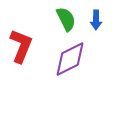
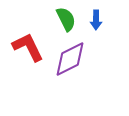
red L-shape: moved 7 px right, 1 px down; rotated 48 degrees counterclockwise
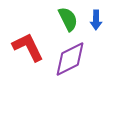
green semicircle: moved 2 px right
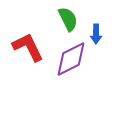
blue arrow: moved 14 px down
purple diamond: moved 1 px right
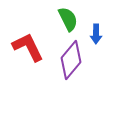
purple diamond: moved 1 px down; rotated 24 degrees counterclockwise
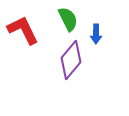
red L-shape: moved 5 px left, 17 px up
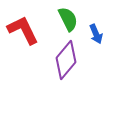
blue arrow: rotated 24 degrees counterclockwise
purple diamond: moved 5 px left
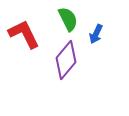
red L-shape: moved 1 px right, 4 px down
blue arrow: rotated 48 degrees clockwise
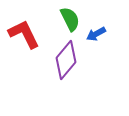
green semicircle: moved 2 px right
blue arrow: rotated 36 degrees clockwise
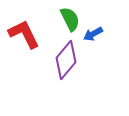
blue arrow: moved 3 px left
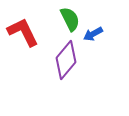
red L-shape: moved 1 px left, 2 px up
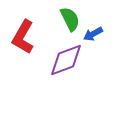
red L-shape: moved 5 px down; rotated 124 degrees counterclockwise
purple diamond: rotated 30 degrees clockwise
